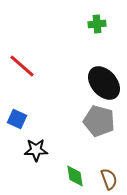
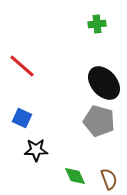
blue square: moved 5 px right, 1 px up
green diamond: rotated 15 degrees counterclockwise
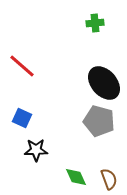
green cross: moved 2 px left, 1 px up
green diamond: moved 1 px right, 1 px down
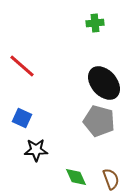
brown semicircle: moved 2 px right
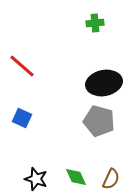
black ellipse: rotated 60 degrees counterclockwise
black star: moved 29 px down; rotated 20 degrees clockwise
brown semicircle: rotated 45 degrees clockwise
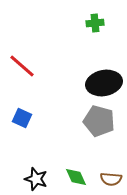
brown semicircle: rotated 70 degrees clockwise
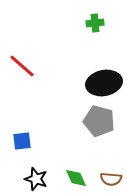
blue square: moved 23 px down; rotated 30 degrees counterclockwise
green diamond: moved 1 px down
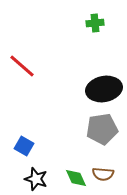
black ellipse: moved 6 px down
gray pentagon: moved 3 px right, 8 px down; rotated 24 degrees counterclockwise
blue square: moved 2 px right, 5 px down; rotated 36 degrees clockwise
brown semicircle: moved 8 px left, 5 px up
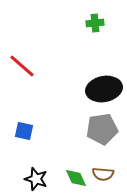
blue square: moved 15 px up; rotated 18 degrees counterclockwise
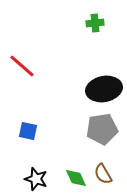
blue square: moved 4 px right
brown semicircle: rotated 55 degrees clockwise
